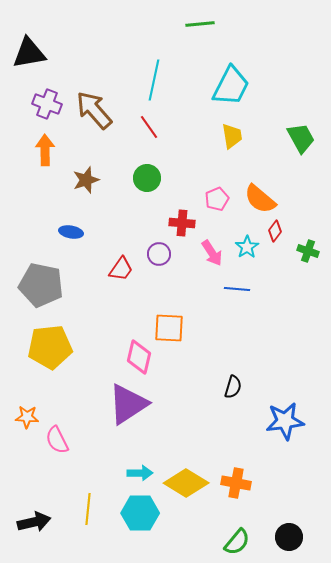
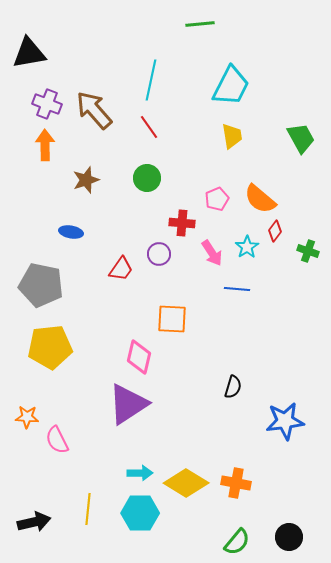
cyan line: moved 3 px left
orange arrow: moved 5 px up
orange square: moved 3 px right, 9 px up
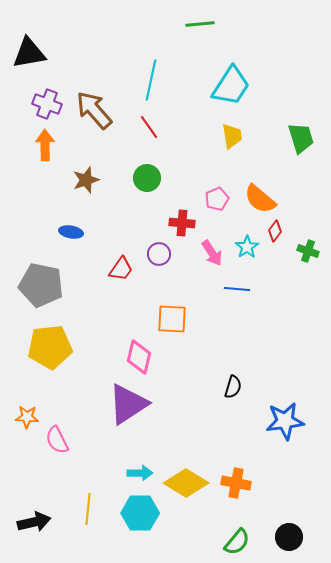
cyan trapezoid: rotated 6 degrees clockwise
green trapezoid: rotated 12 degrees clockwise
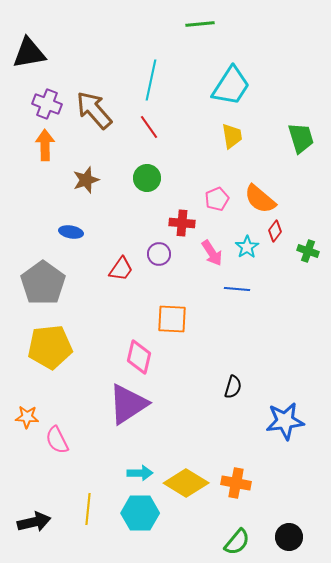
gray pentagon: moved 2 px right, 2 px up; rotated 24 degrees clockwise
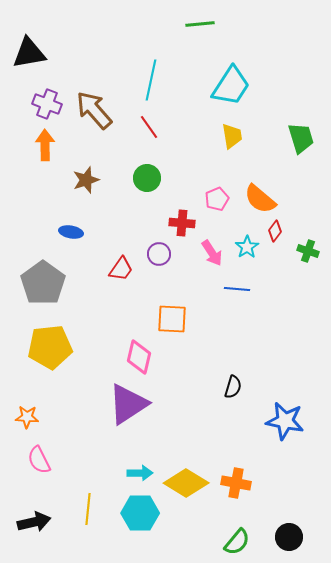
blue star: rotated 18 degrees clockwise
pink semicircle: moved 18 px left, 20 px down
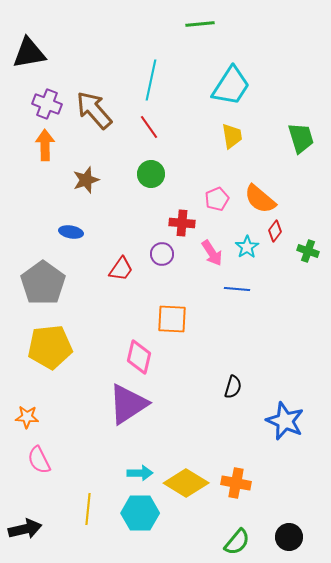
green circle: moved 4 px right, 4 px up
purple circle: moved 3 px right
blue star: rotated 12 degrees clockwise
black arrow: moved 9 px left, 7 px down
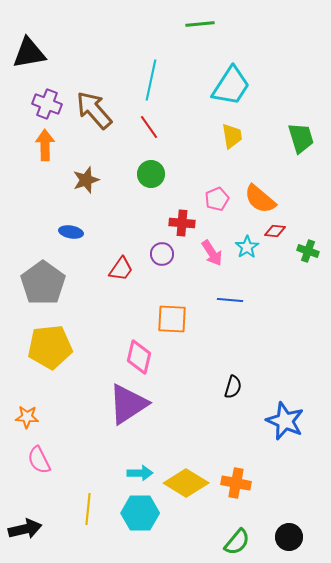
red diamond: rotated 60 degrees clockwise
blue line: moved 7 px left, 11 px down
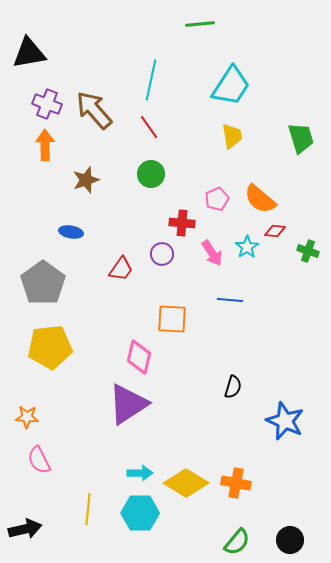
black circle: moved 1 px right, 3 px down
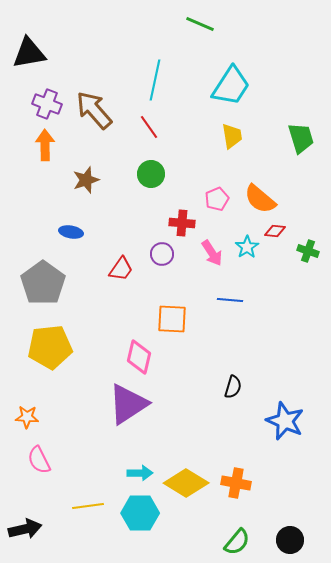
green line: rotated 28 degrees clockwise
cyan line: moved 4 px right
yellow line: moved 3 px up; rotated 76 degrees clockwise
